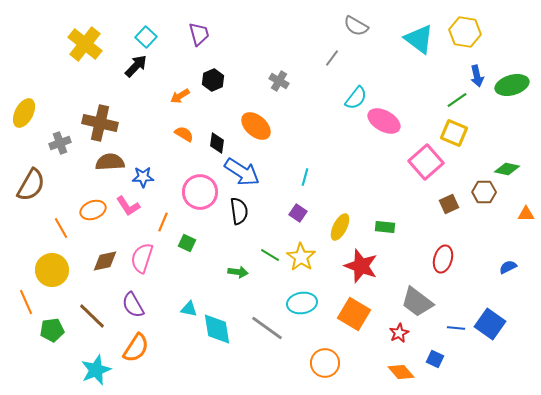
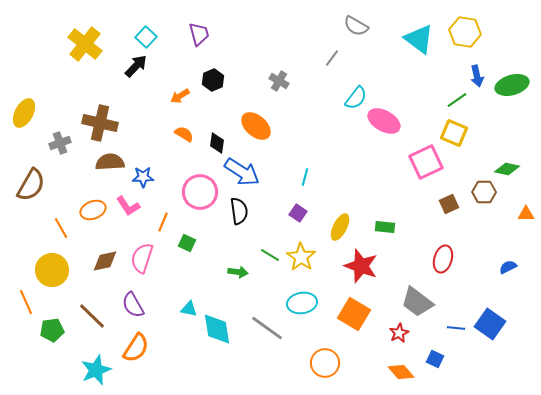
pink square at (426, 162): rotated 16 degrees clockwise
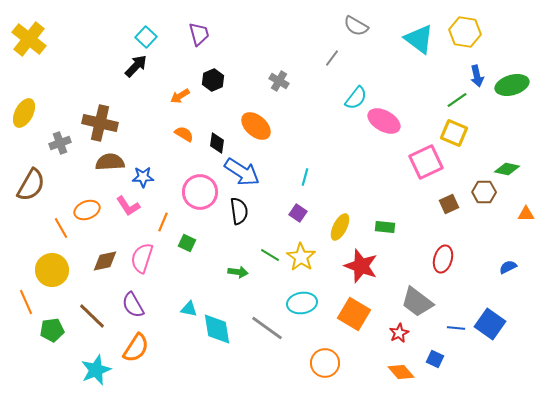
yellow cross at (85, 44): moved 56 px left, 5 px up
orange ellipse at (93, 210): moved 6 px left
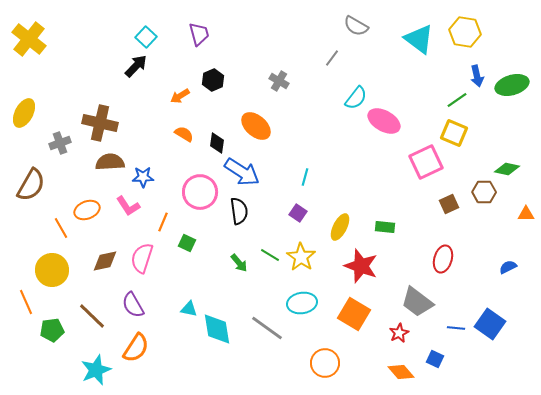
green arrow at (238, 272): moved 1 px right, 9 px up; rotated 42 degrees clockwise
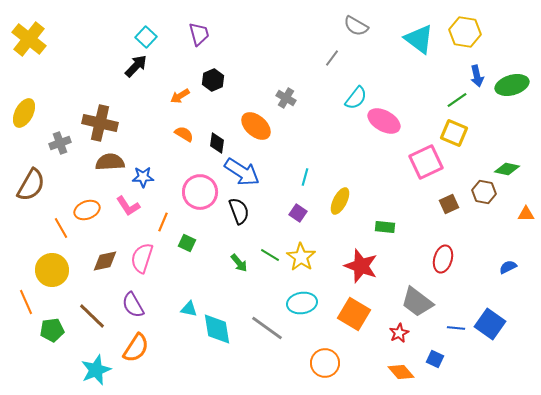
gray cross at (279, 81): moved 7 px right, 17 px down
brown hexagon at (484, 192): rotated 10 degrees clockwise
black semicircle at (239, 211): rotated 12 degrees counterclockwise
yellow ellipse at (340, 227): moved 26 px up
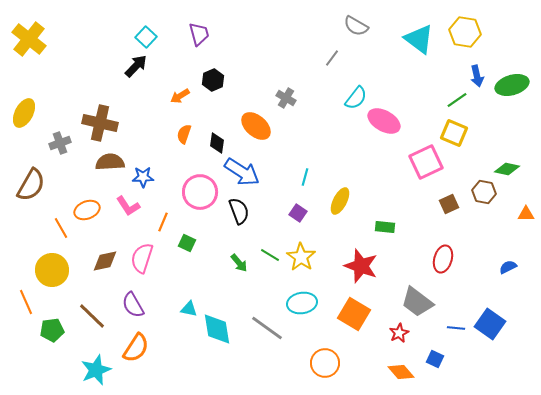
orange semicircle at (184, 134): rotated 102 degrees counterclockwise
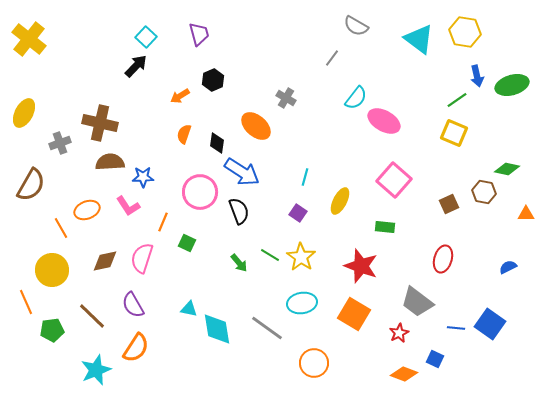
pink square at (426, 162): moved 32 px left, 18 px down; rotated 24 degrees counterclockwise
orange circle at (325, 363): moved 11 px left
orange diamond at (401, 372): moved 3 px right, 2 px down; rotated 28 degrees counterclockwise
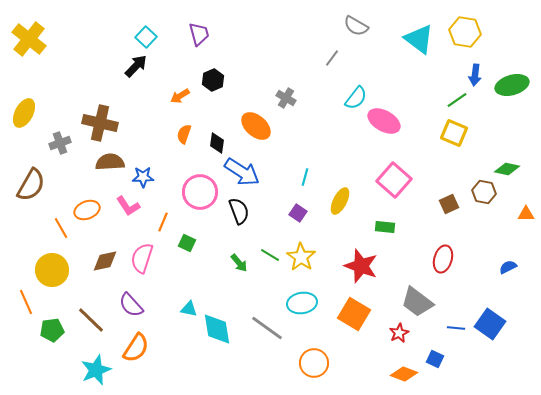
blue arrow at (477, 76): moved 2 px left, 1 px up; rotated 20 degrees clockwise
purple semicircle at (133, 305): moved 2 px left; rotated 12 degrees counterclockwise
brown line at (92, 316): moved 1 px left, 4 px down
